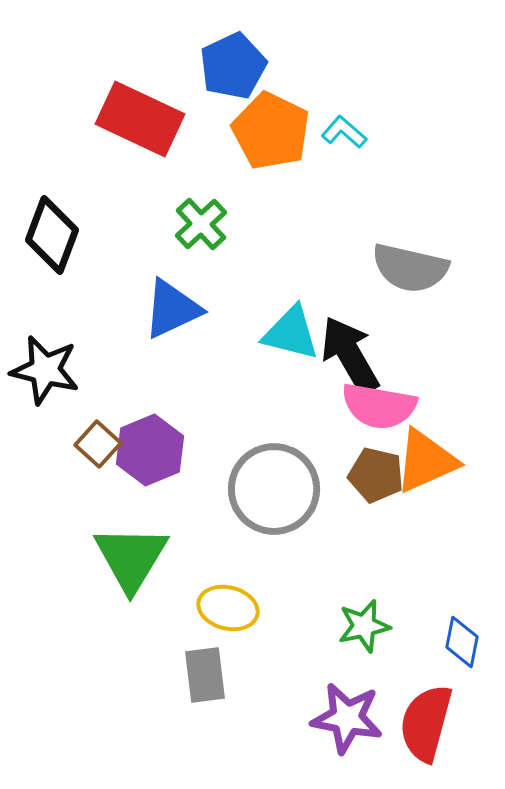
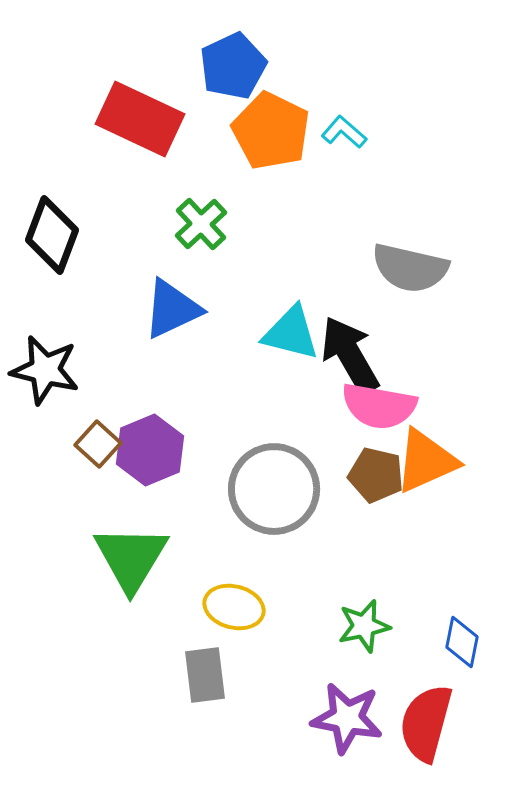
yellow ellipse: moved 6 px right, 1 px up
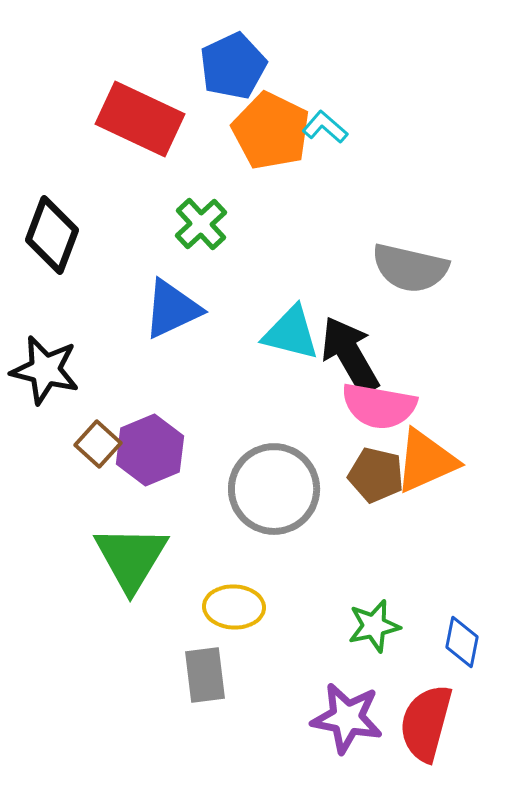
cyan L-shape: moved 19 px left, 5 px up
yellow ellipse: rotated 12 degrees counterclockwise
green star: moved 10 px right
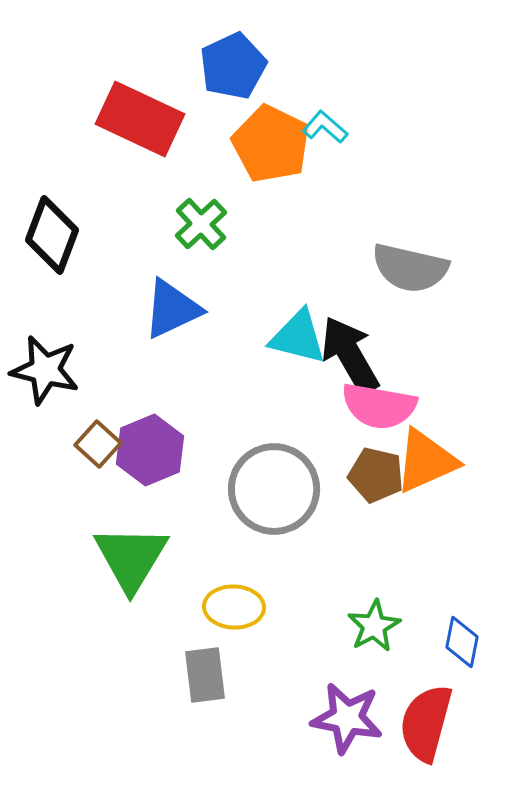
orange pentagon: moved 13 px down
cyan triangle: moved 7 px right, 4 px down
green star: rotated 16 degrees counterclockwise
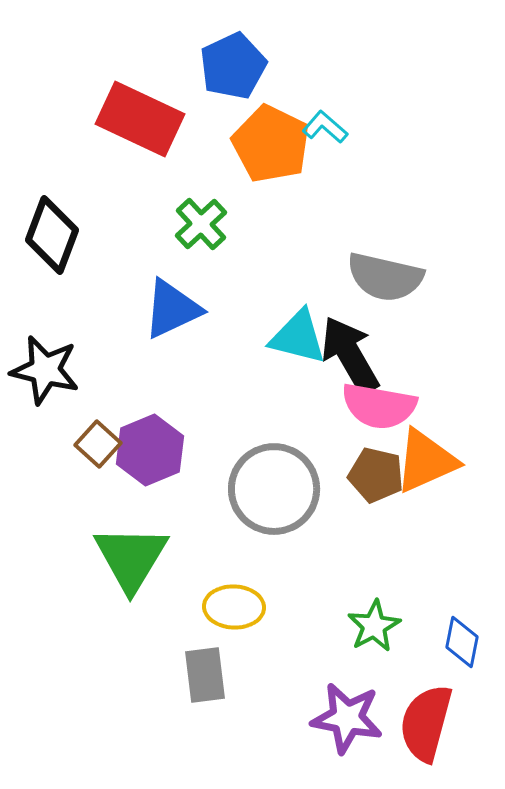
gray semicircle: moved 25 px left, 9 px down
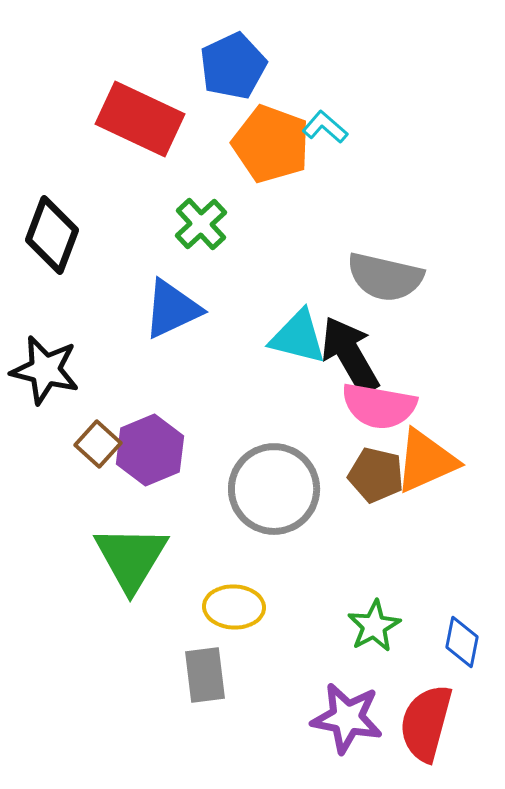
orange pentagon: rotated 6 degrees counterclockwise
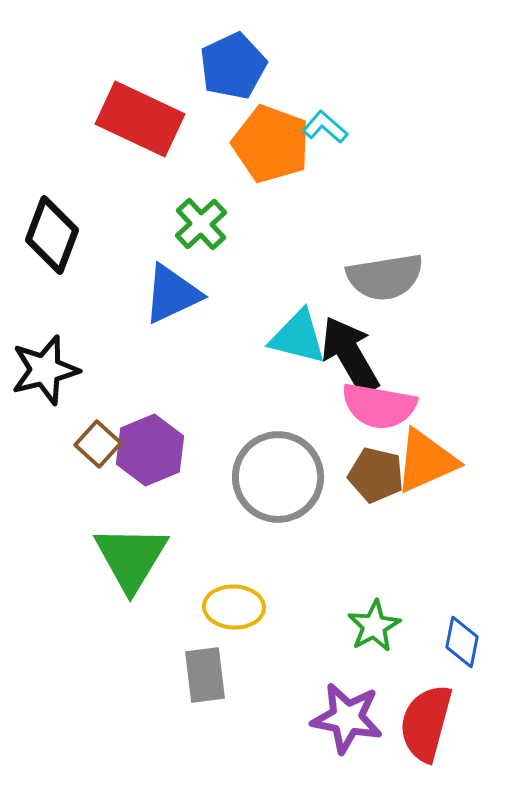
gray semicircle: rotated 22 degrees counterclockwise
blue triangle: moved 15 px up
black star: rotated 28 degrees counterclockwise
gray circle: moved 4 px right, 12 px up
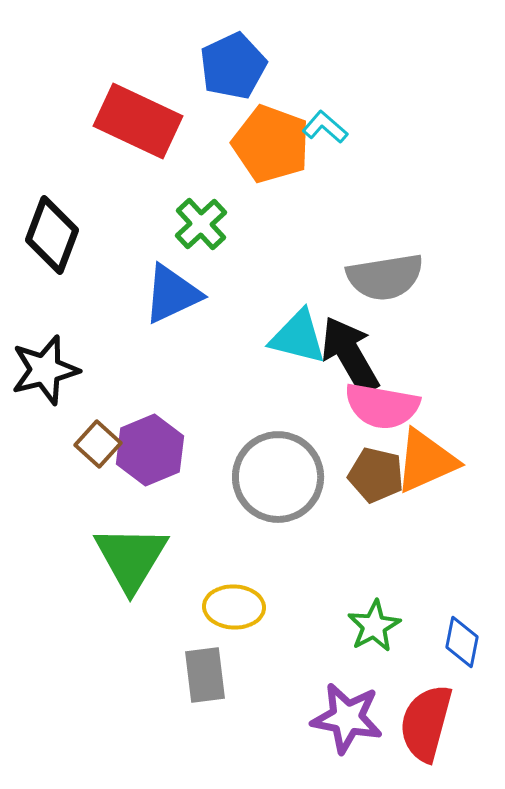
red rectangle: moved 2 px left, 2 px down
pink semicircle: moved 3 px right
